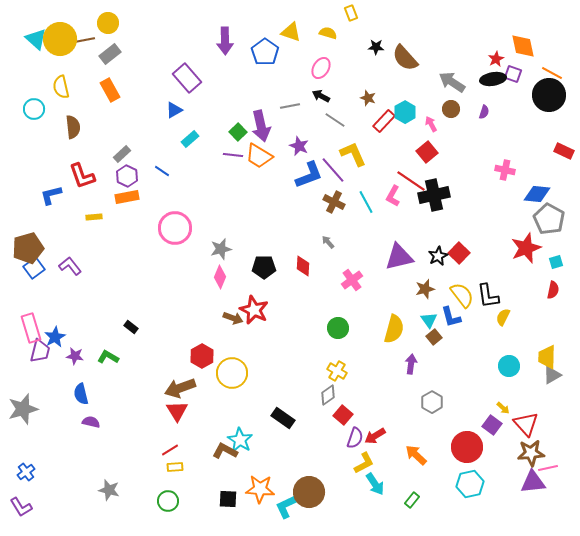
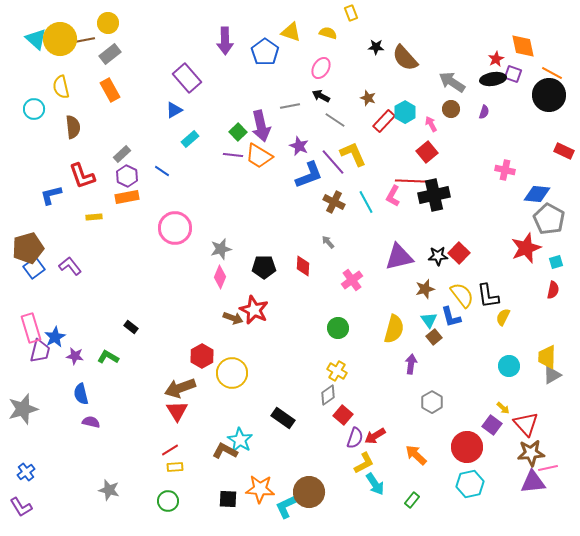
purple line at (333, 170): moved 8 px up
red line at (411, 181): rotated 32 degrees counterclockwise
black star at (438, 256): rotated 24 degrees clockwise
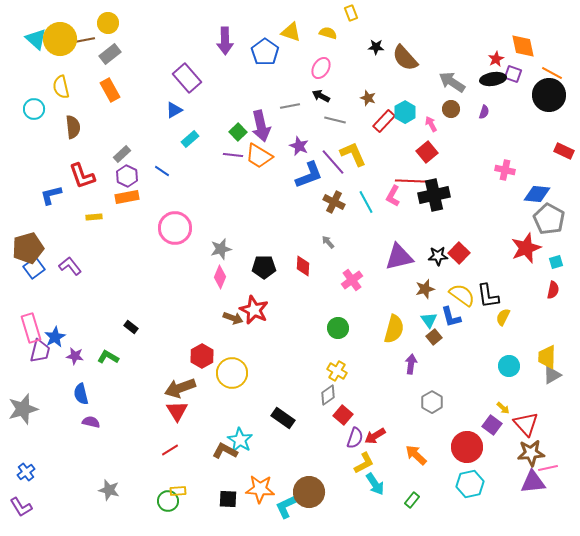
gray line at (335, 120): rotated 20 degrees counterclockwise
yellow semicircle at (462, 295): rotated 16 degrees counterclockwise
yellow rectangle at (175, 467): moved 3 px right, 24 px down
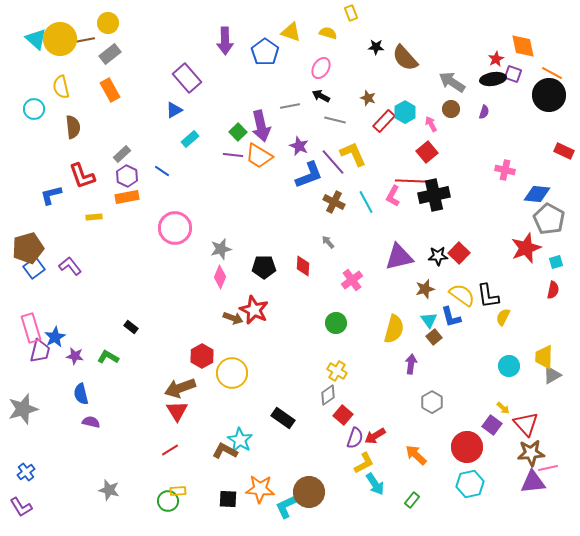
green circle at (338, 328): moved 2 px left, 5 px up
yellow trapezoid at (547, 357): moved 3 px left
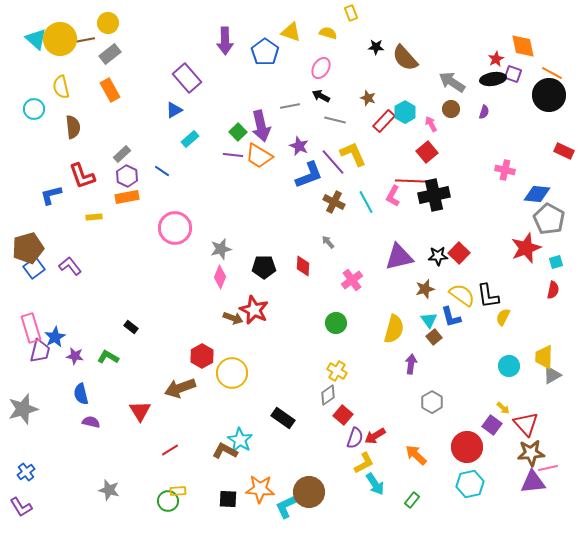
red triangle at (177, 411): moved 37 px left
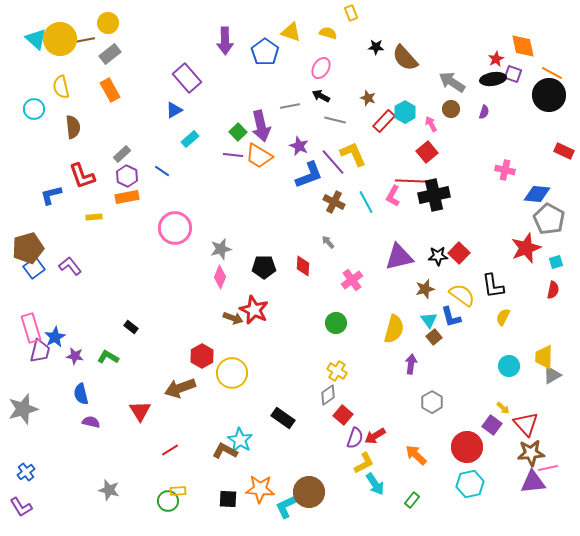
black L-shape at (488, 296): moved 5 px right, 10 px up
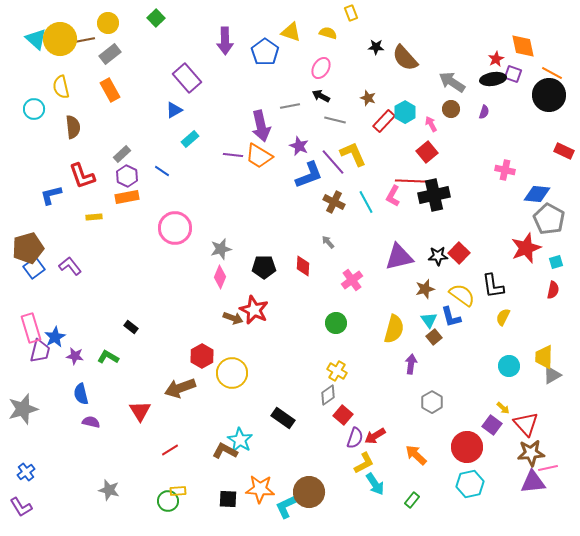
green square at (238, 132): moved 82 px left, 114 px up
